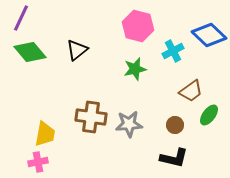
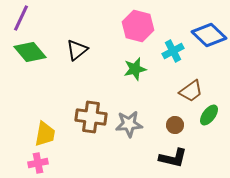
black L-shape: moved 1 px left
pink cross: moved 1 px down
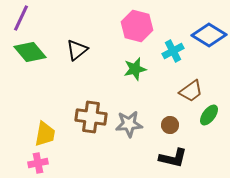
pink hexagon: moved 1 px left
blue diamond: rotated 12 degrees counterclockwise
brown circle: moved 5 px left
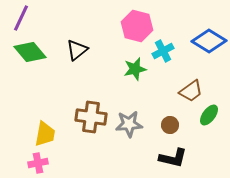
blue diamond: moved 6 px down
cyan cross: moved 10 px left
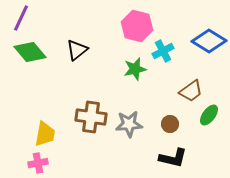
brown circle: moved 1 px up
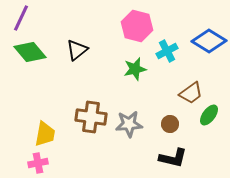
cyan cross: moved 4 px right
brown trapezoid: moved 2 px down
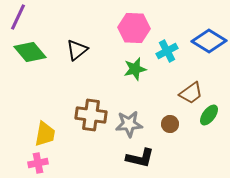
purple line: moved 3 px left, 1 px up
pink hexagon: moved 3 px left, 2 px down; rotated 12 degrees counterclockwise
brown cross: moved 2 px up
black L-shape: moved 33 px left
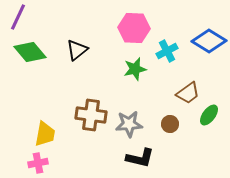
brown trapezoid: moved 3 px left
